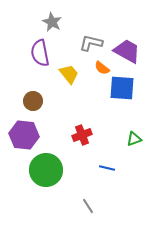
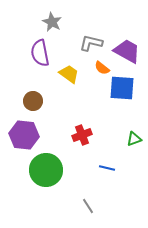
yellow trapezoid: rotated 15 degrees counterclockwise
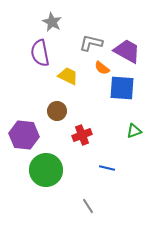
yellow trapezoid: moved 1 px left, 2 px down; rotated 10 degrees counterclockwise
brown circle: moved 24 px right, 10 px down
green triangle: moved 8 px up
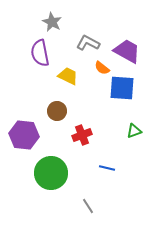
gray L-shape: moved 3 px left; rotated 15 degrees clockwise
green circle: moved 5 px right, 3 px down
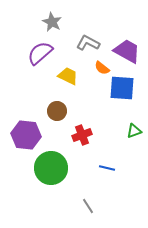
purple semicircle: rotated 60 degrees clockwise
purple hexagon: moved 2 px right
green circle: moved 5 px up
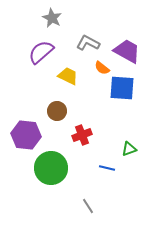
gray star: moved 4 px up
purple semicircle: moved 1 px right, 1 px up
green triangle: moved 5 px left, 18 px down
